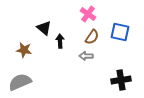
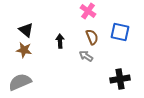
pink cross: moved 3 px up
black triangle: moved 18 px left, 2 px down
brown semicircle: rotated 56 degrees counterclockwise
gray arrow: rotated 32 degrees clockwise
black cross: moved 1 px left, 1 px up
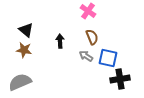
blue square: moved 12 px left, 26 px down
